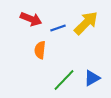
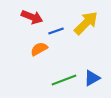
red arrow: moved 1 px right, 2 px up
blue line: moved 2 px left, 3 px down
orange semicircle: moved 1 px left, 1 px up; rotated 54 degrees clockwise
green line: rotated 25 degrees clockwise
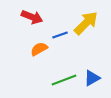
blue line: moved 4 px right, 4 px down
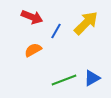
blue line: moved 4 px left, 4 px up; rotated 42 degrees counterclockwise
orange semicircle: moved 6 px left, 1 px down
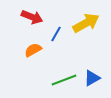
yellow arrow: rotated 16 degrees clockwise
blue line: moved 3 px down
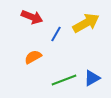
orange semicircle: moved 7 px down
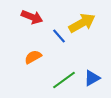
yellow arrow: moved 4 px left
blue line: moved 3 px right, 2 px down; rotated 70 degrees counterclockwise
green line: rotated 15 degrees counterclockwise
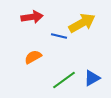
red arrow: rotated 30 degrees counterclockwise
blue line: rotated 35 degrees counterclockwise
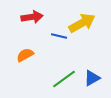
orange semicircle: moved 8 px left, 2 px up
green line: moved 1 px up
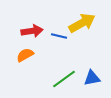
red arrow: moved 14 px down
blue triangle: rotated 18 degrees clockwise
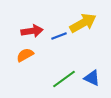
yellow arrow: moved 1 px right
blue line: rotated 35 degrees counterclockwise
blue triangle: rotated 36 degrees clockwise
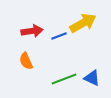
orange semicircle: moved 1 px right, 6 px down; rotated 84 degrees counterclockwise
green line: rotated 15 degrees clockwise
